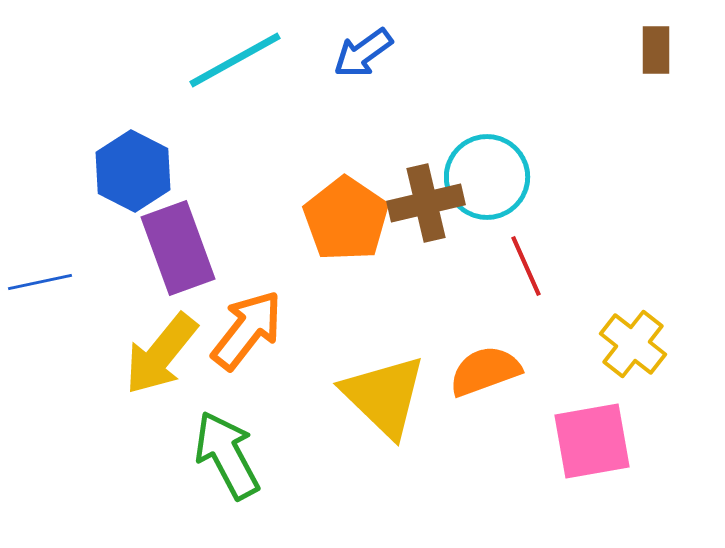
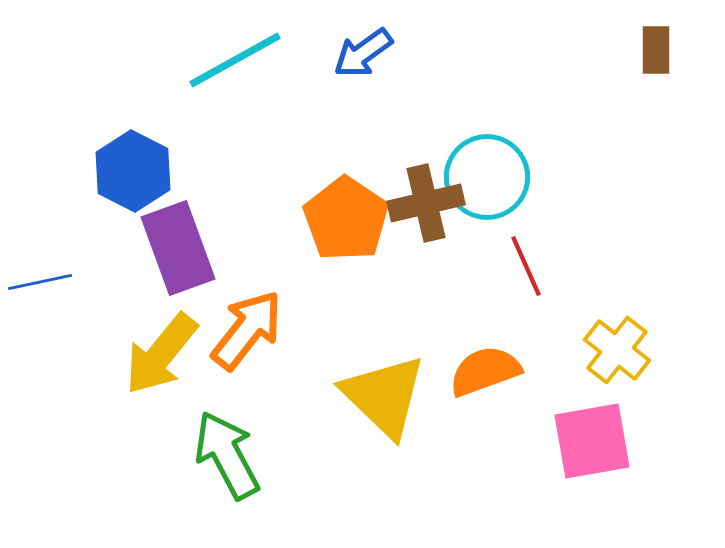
yellow cross: moved 16 px left, 6 px down
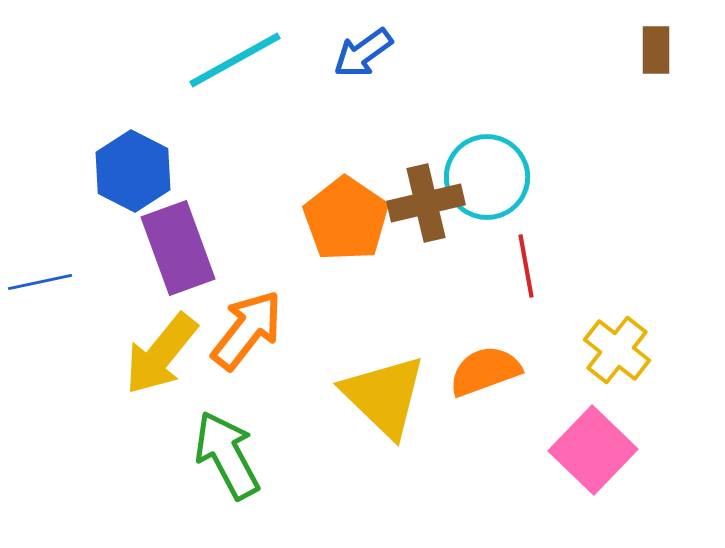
red line: rotated 14 degrees clockwise
pink square: moved 1 px right, 9 px down; rotated 36 degrees counterclockwise
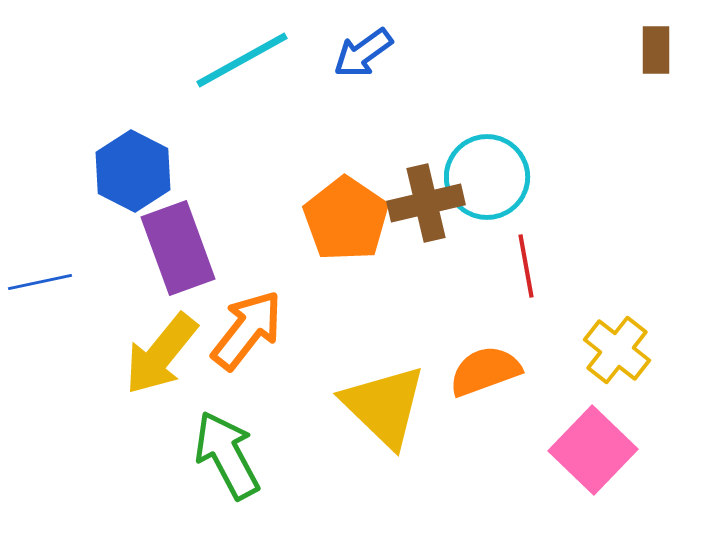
cyan line: moved 7 px right
yellow triangle: moved 10 px down
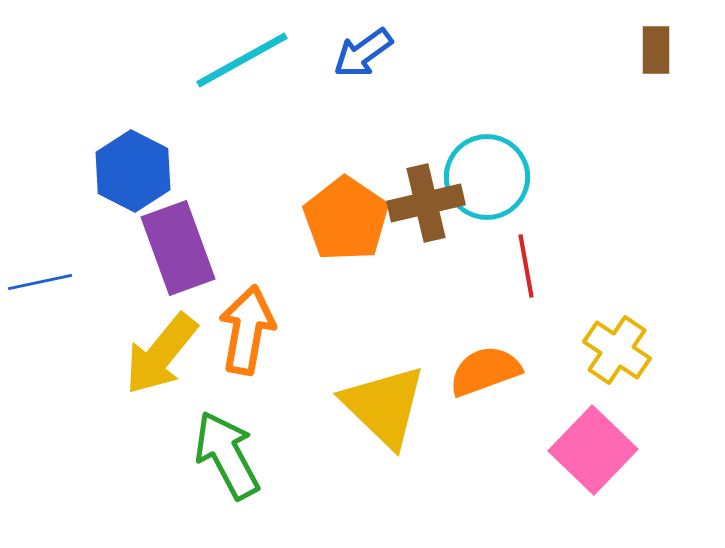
orange arrow: rotated 28 degrees counterclockwise
yellow cross: rotated 4 degrees counterclockwise
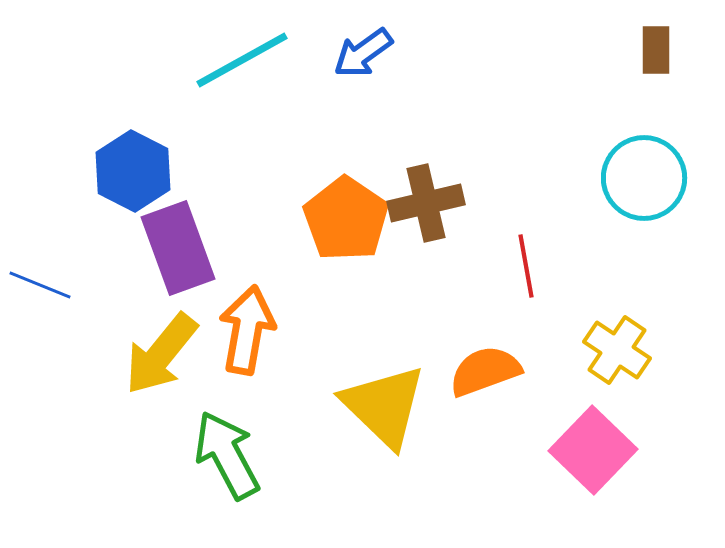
cyan circle: moved 157 px right, 1 px down
blue line: moved 3 px down; rotated 34 degrees clockwise
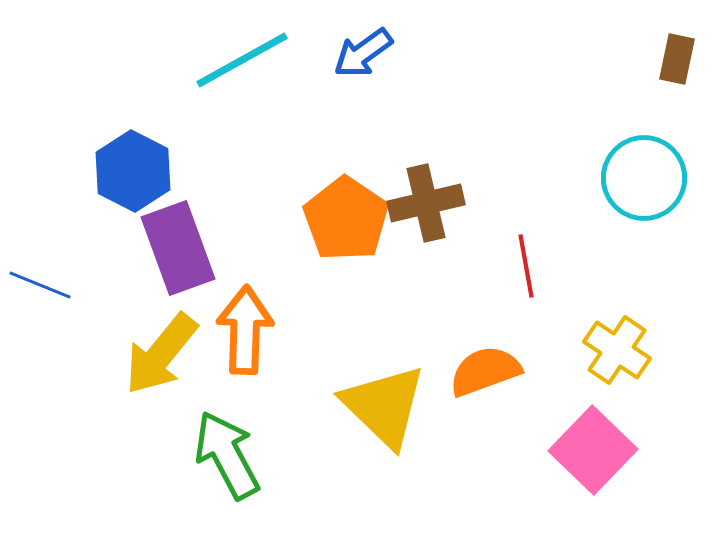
brown rectangle: moved 21 px right, 9 px down; rotated 12 degrees clockwise
orange arrow: moved 2 px left; rotated 8 degrees counterclockwise
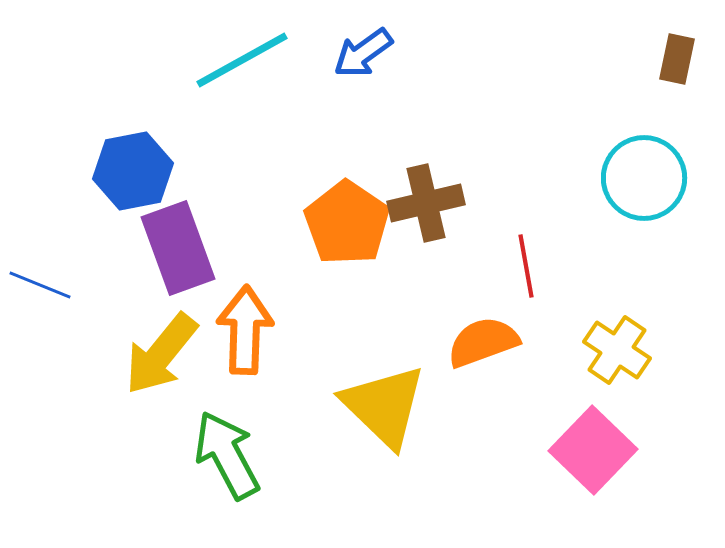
blue hexagon: rotated 22 degrees clockwise
orange pentagon: moved 1 px right, 4 px down
orange semicircle: moved 2 px left, 29 px up
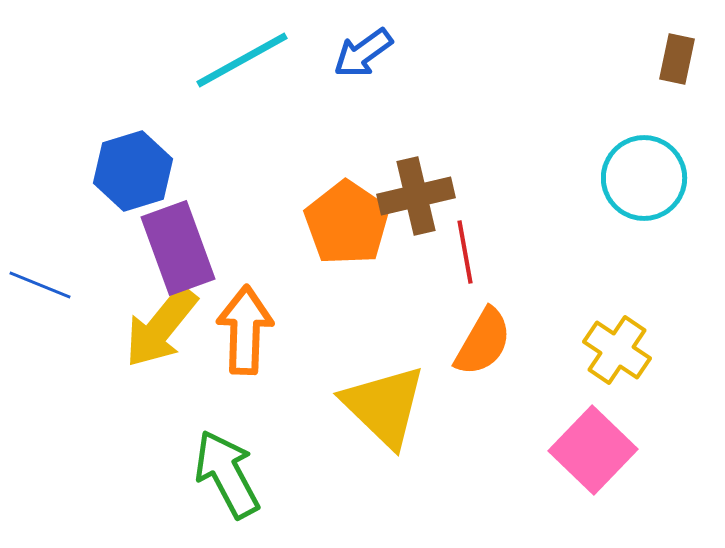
blue hexagon: rotated 6 degrees counterclockwise
brown cross: moved 10 px left, 7 px up
red line: moved 61 px left, 14 px up
orange semicircle: rotated 140 degrees clockwise
yellow arrow: moved 27 px up
green arrow: moved 19 px down
